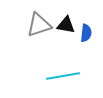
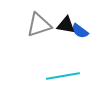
blue semicircle: moved 6 px left, 2 px up; rotated 120 degrees clockwise
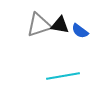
black triangle: moved 6 px left
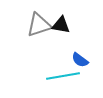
black triangle: moved 1 px right
blue semicircle: moved 29 px down
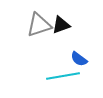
black triangle: rotated 30 degrees counterclockwise
blue semicircle: moved 1 px left, 1 px up
